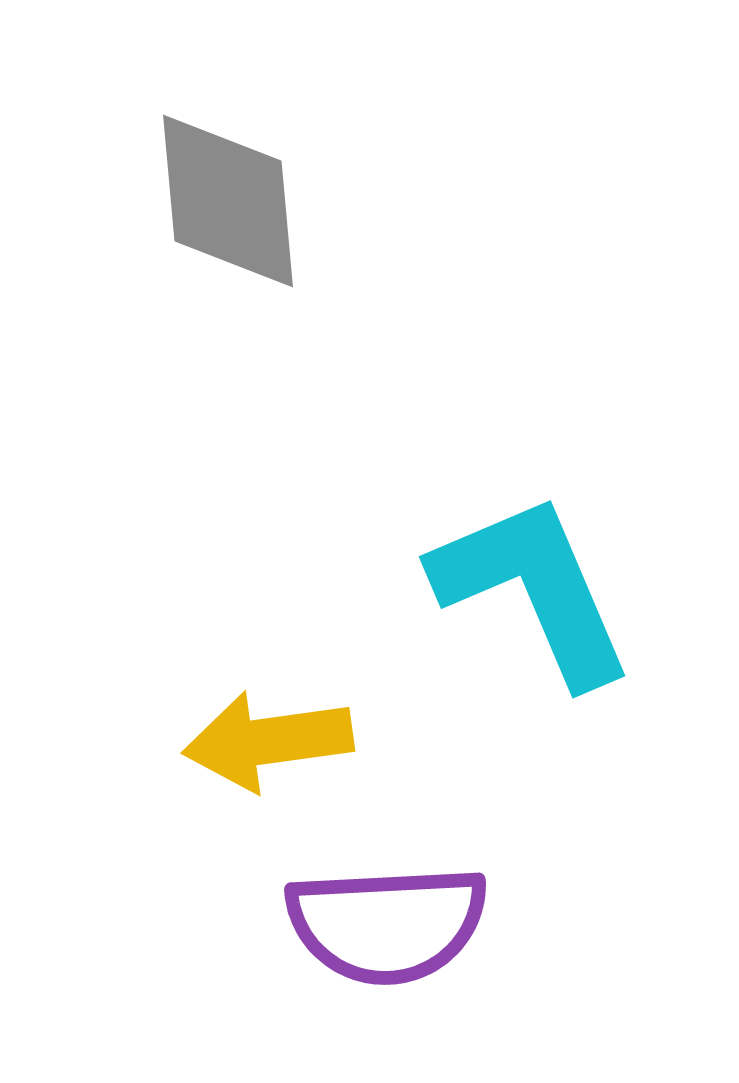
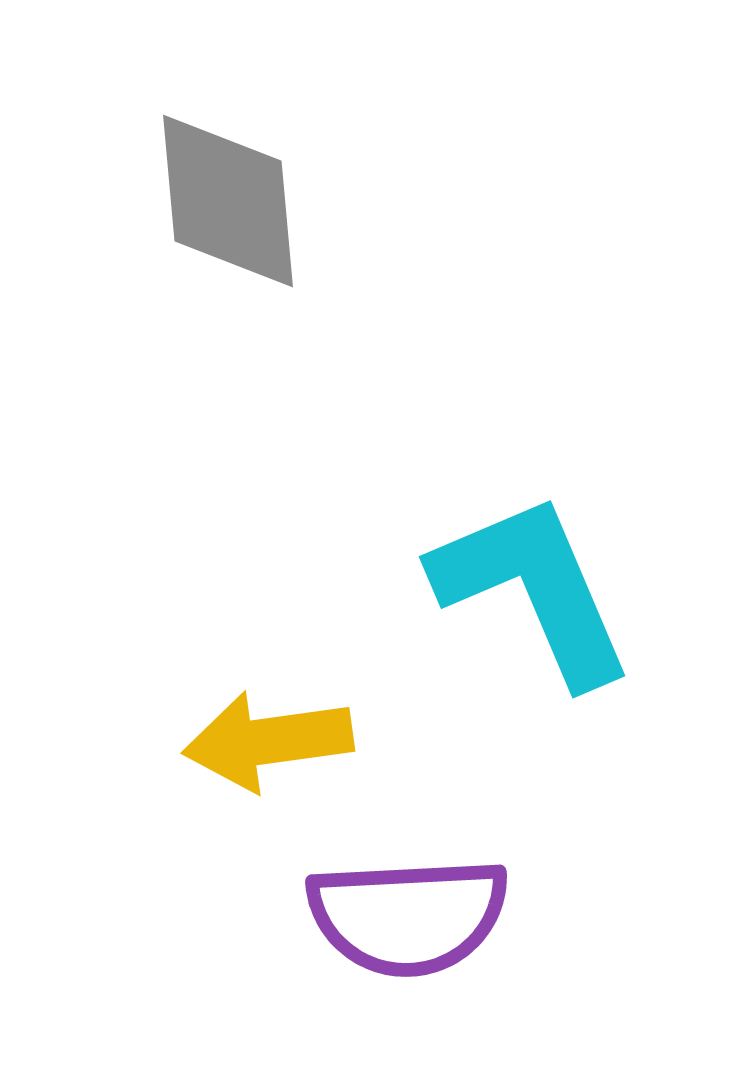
purple semicircle: moved 21 px right, 8 px up
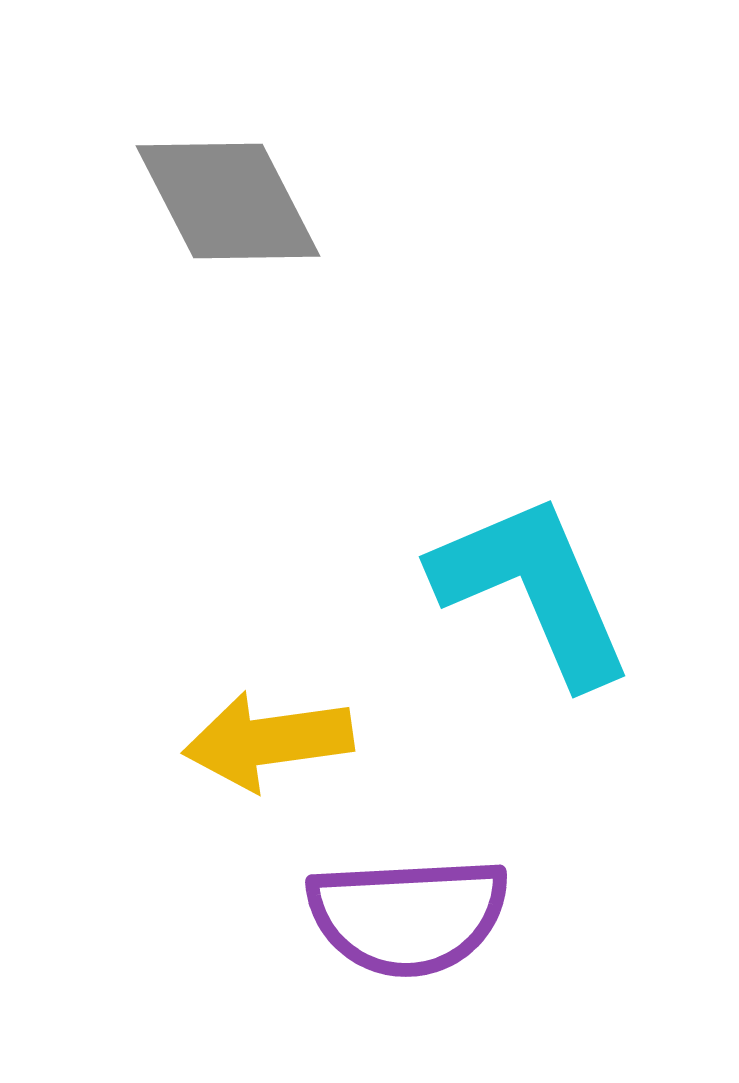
gray diamond: rotated 22 degrees counterclockwise
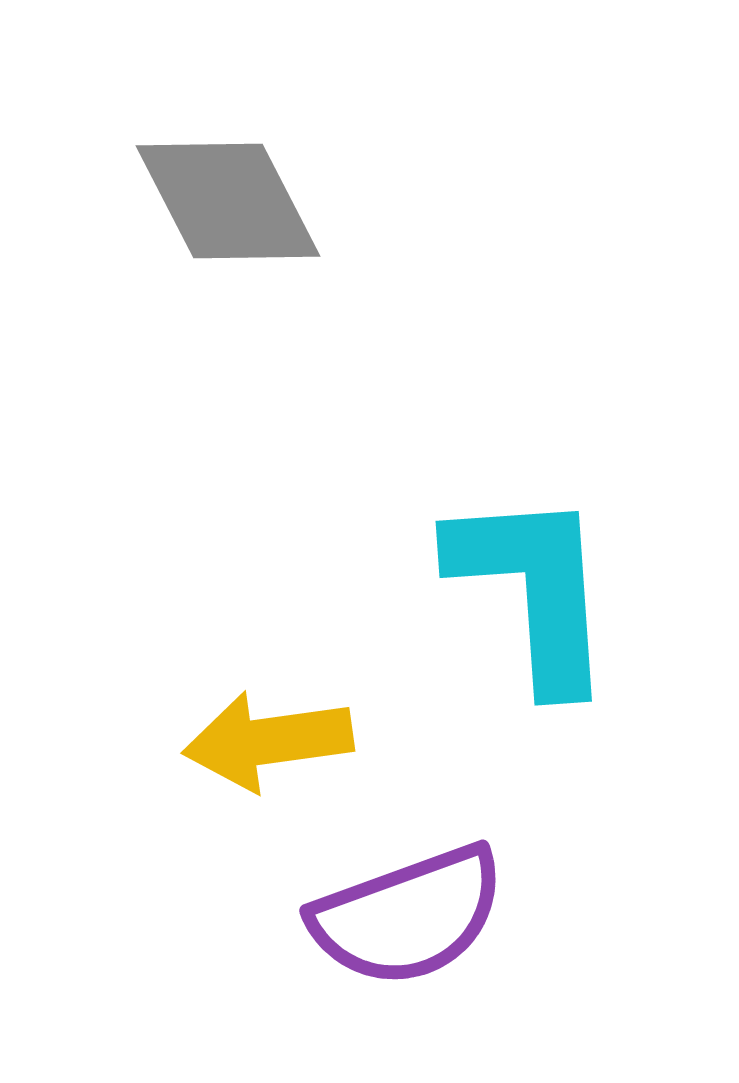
cyan L-shape: rotated 19 degrees clockwise
purple semicircle: rotated 17 degrees counterclockwise
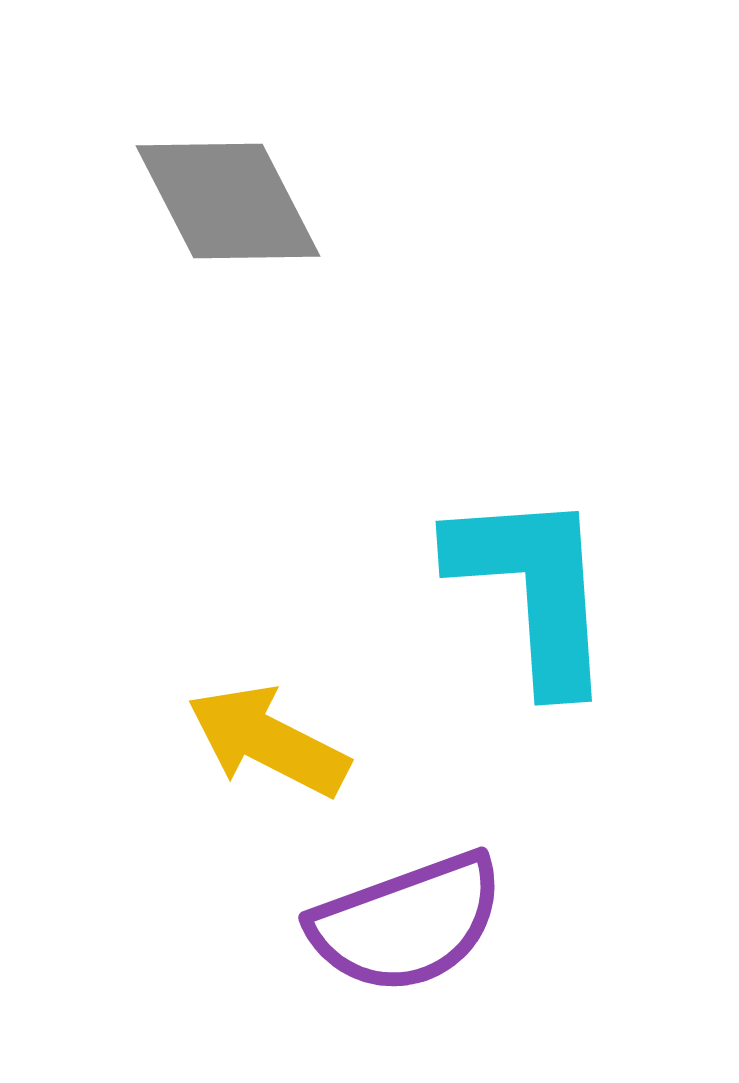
yellow arrow: rotated 35 degrees clockwise
purple semicircle: moved 1 px left, 7 px down
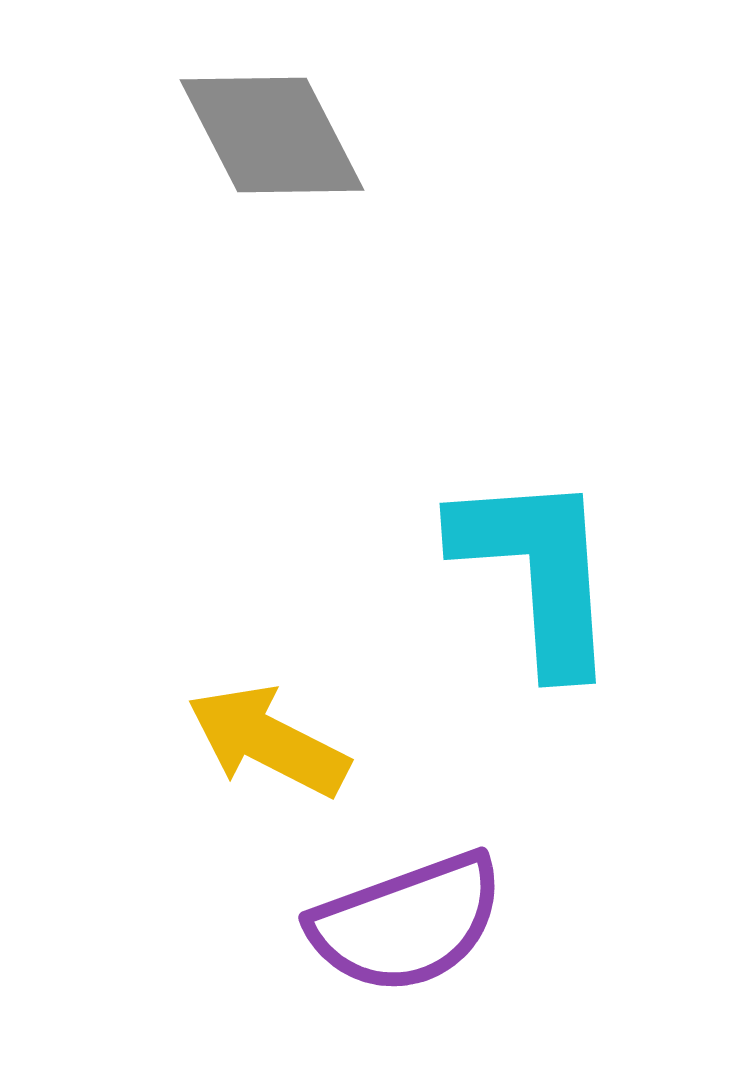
gray diamond: moved 44 px right, 66 px up
cyan L-shape: moved 4 px right, 18 px up
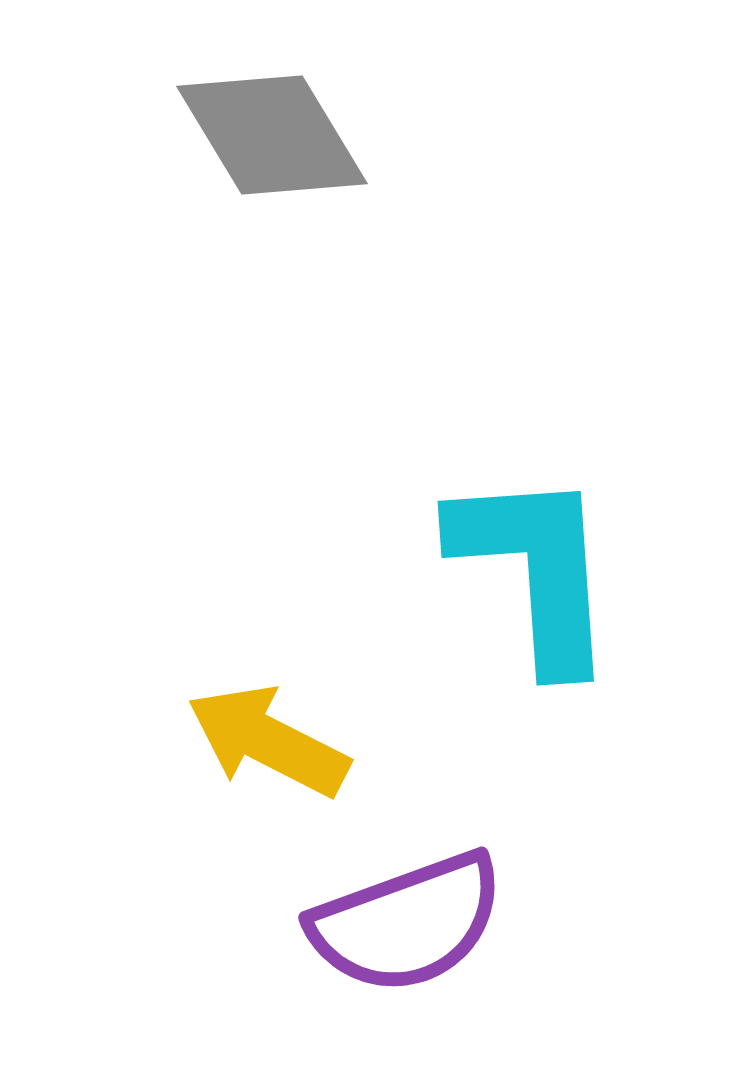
gray diamond: rotated 4 degrees counterclockwise
cyan L-shape: moved 2 px left, 2 px up
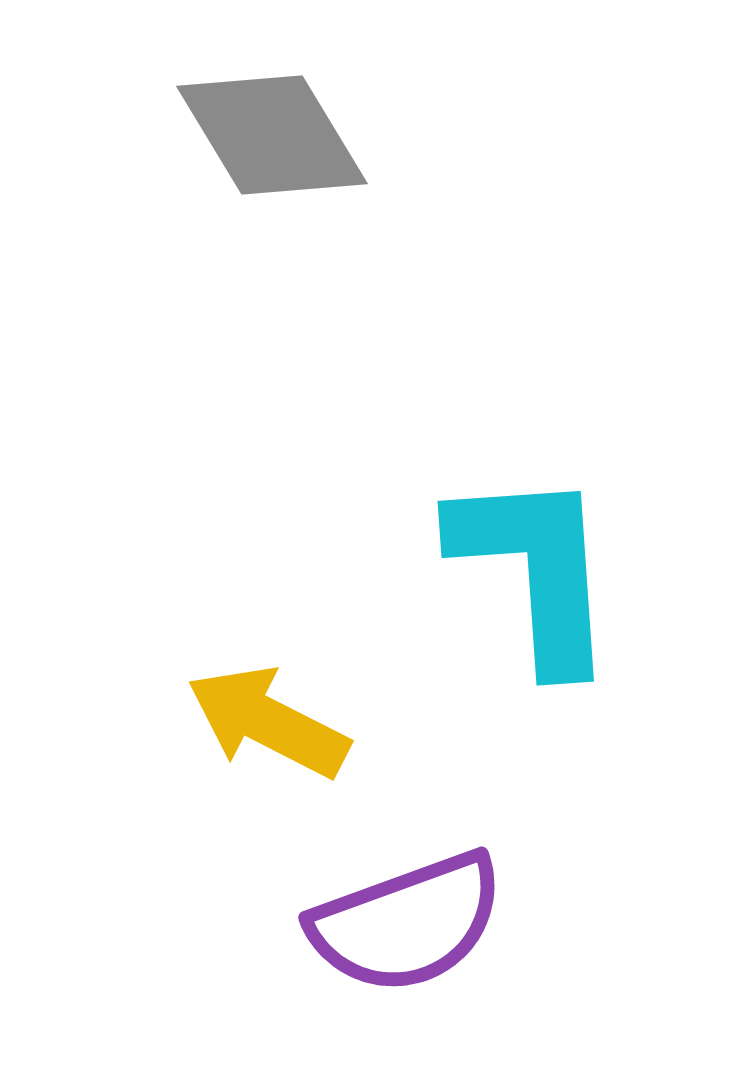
yellow arrow: moved 19 px up
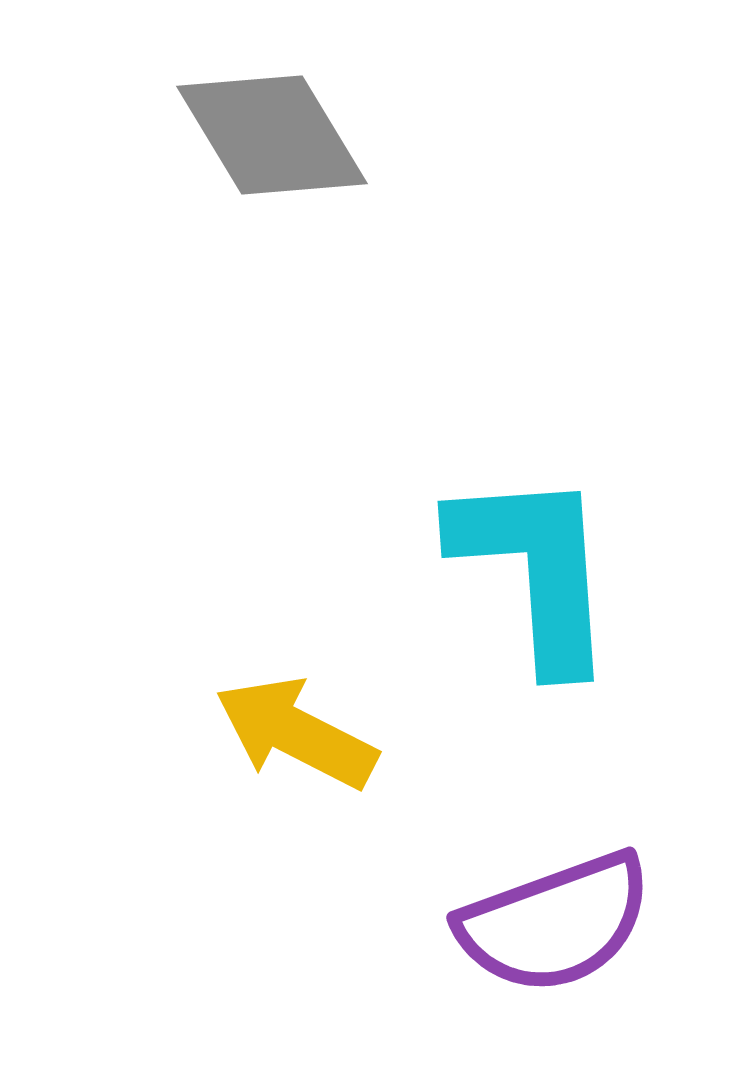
yellow arrow: moved 28 px right, 11 px down
purple semicircle: moved 148 px right
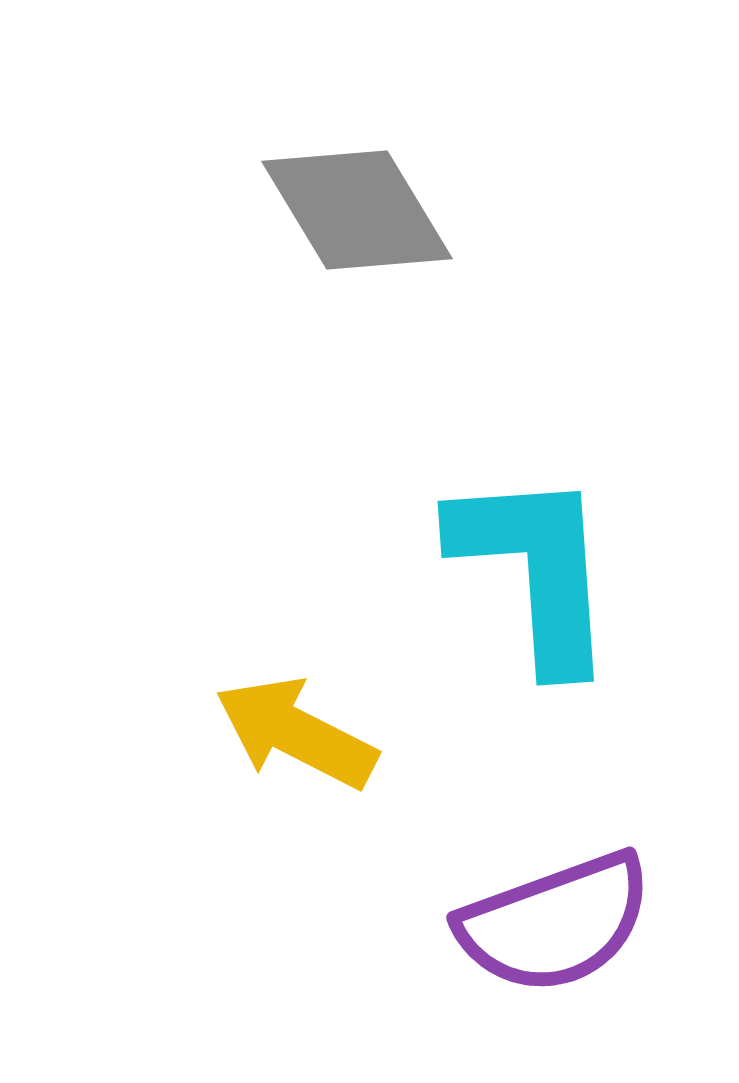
gray diamond: moved 85 px right, 75 px down
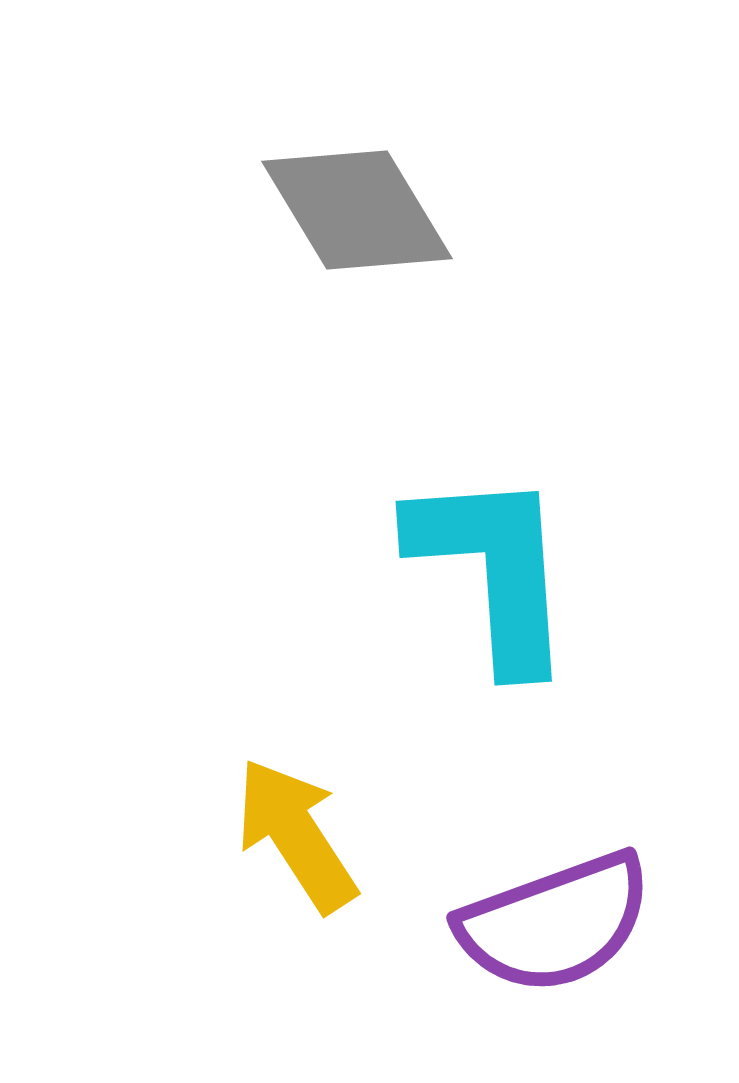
cyan L-shape: moved 42 px left
yellow arrow: moved 102 px down; rotated 30 degrees clockwise
